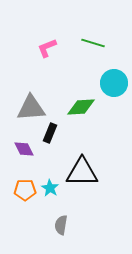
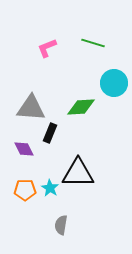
gray triangle: rotated 8 degrees clockwise
black triangle: moved 4 px left, 1 px down
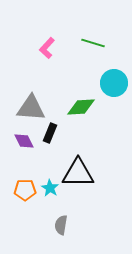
pink L-shape: rotated 25 degrees counterclockwise
purple diamond: moved 8 px up
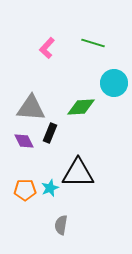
cyan star: rotated 18 degrees clockwise
